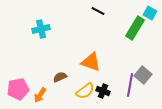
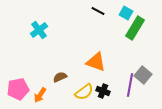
cyan square: moved 24 px left
cyan cross: moved 2 px left, 1 px down; rotated 24 degrees counterclockwise
orange triangle: moved 5 px right
yellow semicircle: moved 1 px left, 1 px down
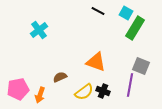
gray square: moved 2 px left, 9 px up; rotated 18 degrees counterclockwise
orange arrow: rotated 14 degrees counterclockwise
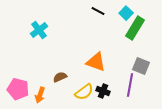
cyan square: rotated 16 degrees clockwise
pink pentagon: rotated 25 degrees clockwise
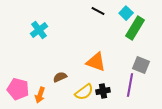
gray square: moved 1 px up
black cross: rotated 32 degrees counterclockwise
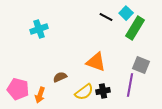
black line: moved 8 px right, 6 px down
cyan cross: moved 1 px up; rotated 18 degrees clockwise
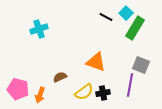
black cross: moved 2 px down
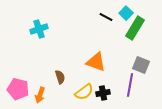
brown semicircle: rotated 96 degrees clockwise
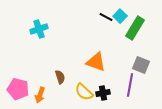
cyan square: moved 6 px left, 3 px down
yellow semicircle: rotated 78 degrees clockwise
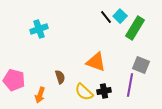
black line: rotated 24 degrees clockwise
pink pentagon: moved 4 px left, 9 px up
black cross: moved 1 px right, 2 px up
